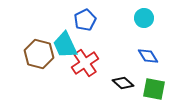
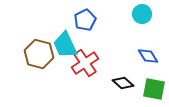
cyan circle: moved 2 px left, 4 px up
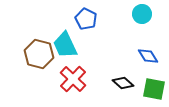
blue pentagon: moved 1 px right, 1 px up; rotated 20 degrees counterclockwise
red cross: moved 12 px left, 16 px down; rotated 12 degrees counterclockwise
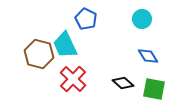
cyan circle: moved 5 px down
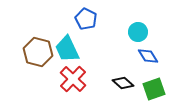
cyan circle: moved 4 px left, 13 px down
cyan trapezoid: moved 2 px right, 4 px down
brown hexagon: moved 1 px left, 2 px up
green square: rotated 30 degrees counterclockwise
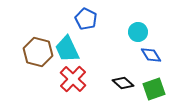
blue diamond: moved 3 px right, 1 px up
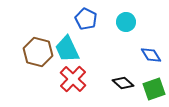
cyan circle: moved 12 px left, 10 px up
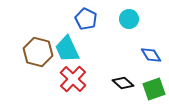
cyan circle: moved 3 px right, 3 px up
